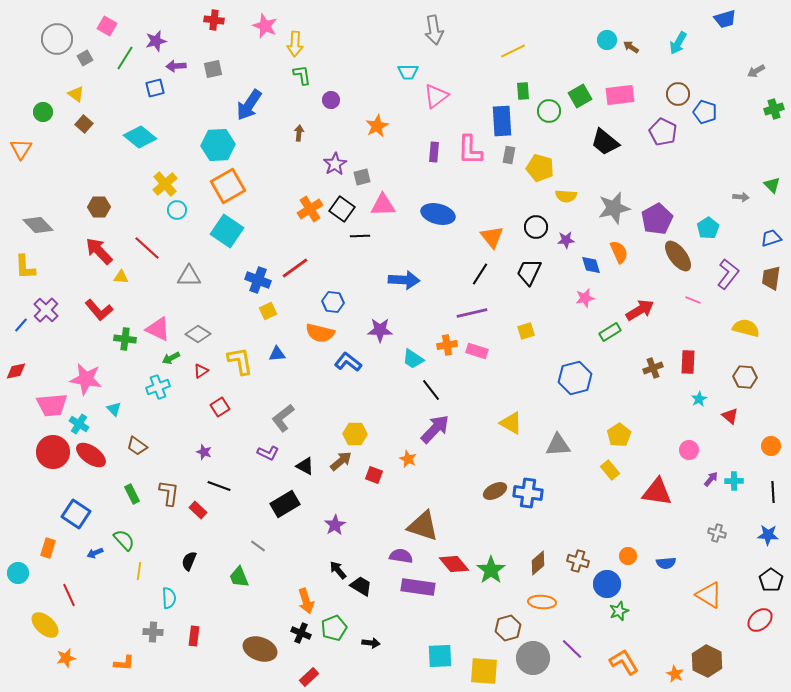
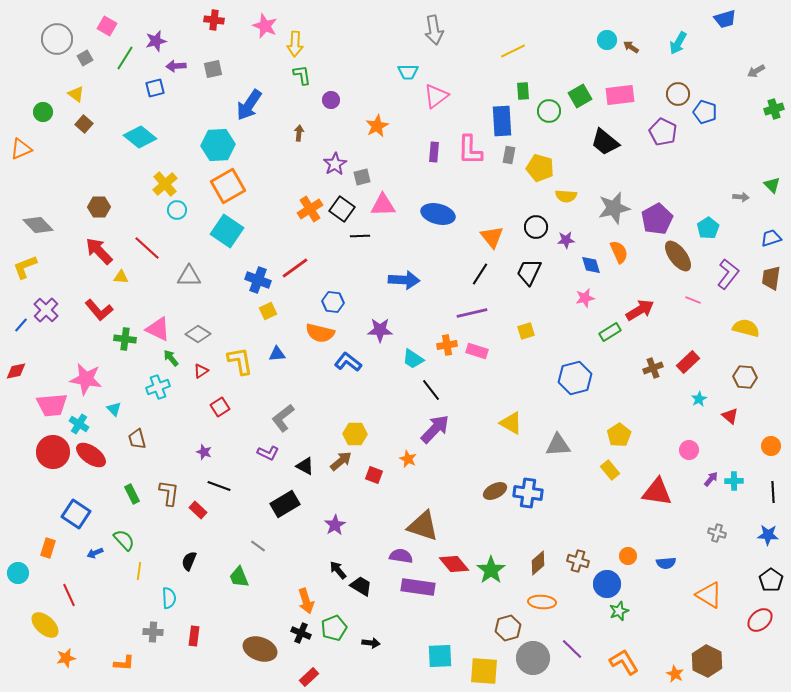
orange triangle at (21, 149): rotated 35 degrees clockwise
yellow L-shape at (25, 267): rotated 72 degrees clockwise
green arrow at (171, 358): rotated 78 degrees clockwise
red rectangle at (688, 362): rotated 45 degrees clockwise
brown trapezoid at (137, 446): moved 7 px up; rotated 40 degrees clockwise
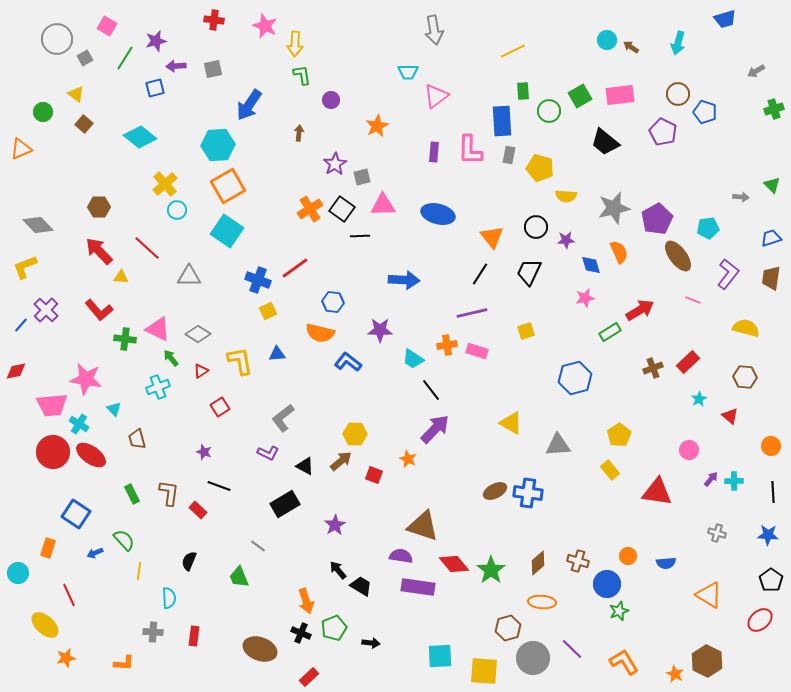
cyan arrow at (678, 43): rotated 15 degrees counterclockwise
cyan pentagon at (708, 228): rotated 25 degrees clockwise
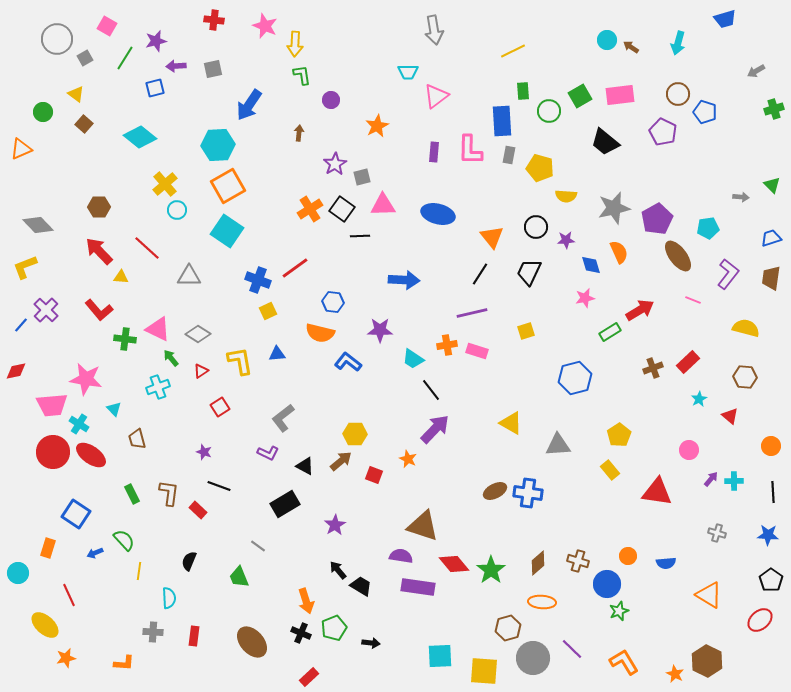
brown ellipse at (260, 649): moved 8 px left, 7 px up; rotated 28 degrees clockwise
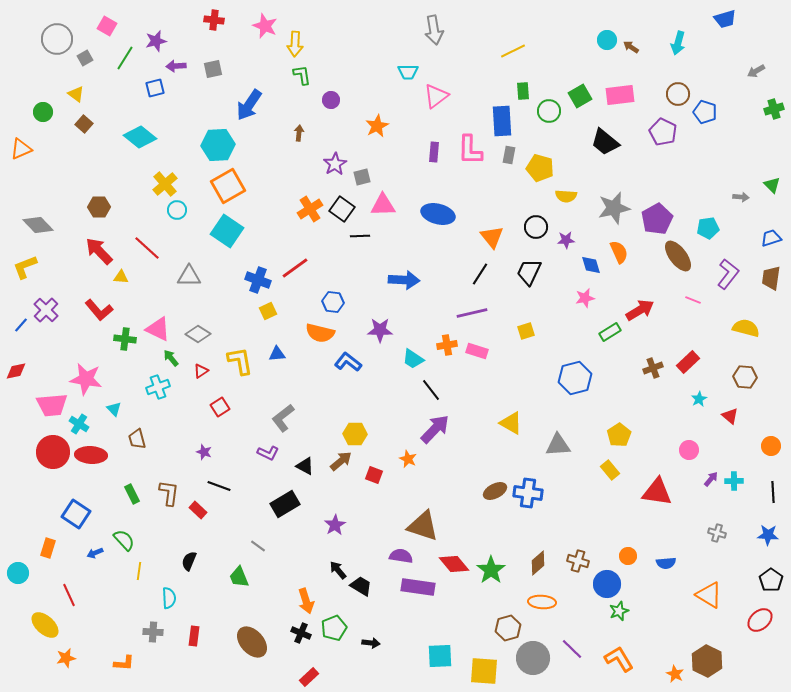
red ellipse at (91, 455): rotated 32 degrees counterclockwise
orange L-shape at (624, 662): moved 5 px left, 3 px up
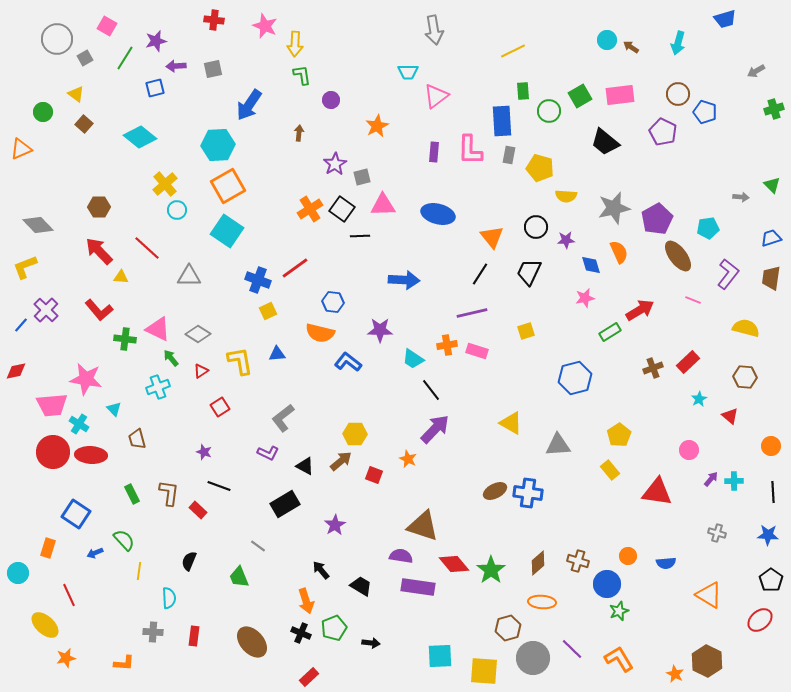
black arrow at (338, 570): moved 17 px left
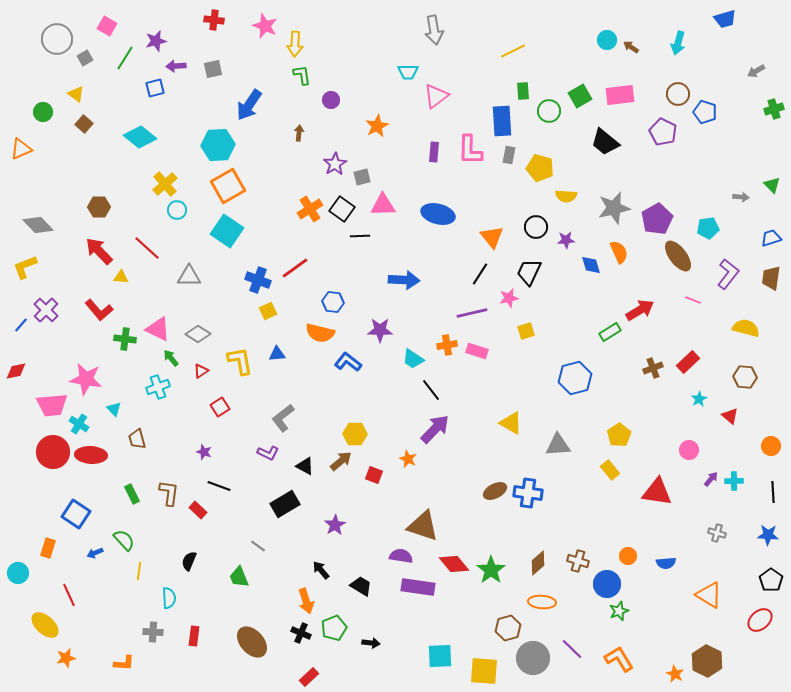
pink star at (585, 298): moved 76 px left
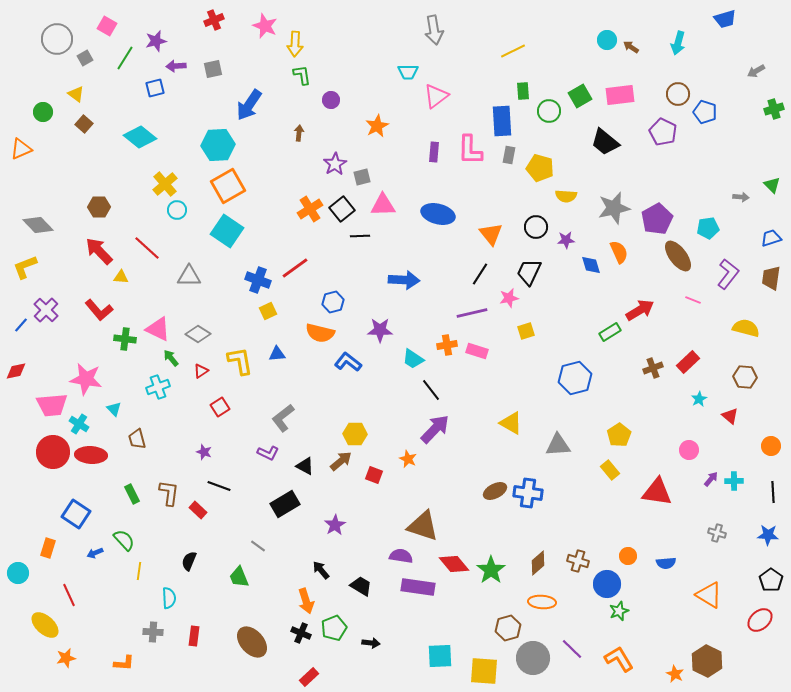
red cross at (214, 20): rotated 30 degrees counterclockwise
black square at (342, 209): rotated 15 degrees clockwise
orange triangle at (492, 237): moved 1 px left, 3 px up
blue hexagon at (333, 302): rotated 20 degrees counterclockwise
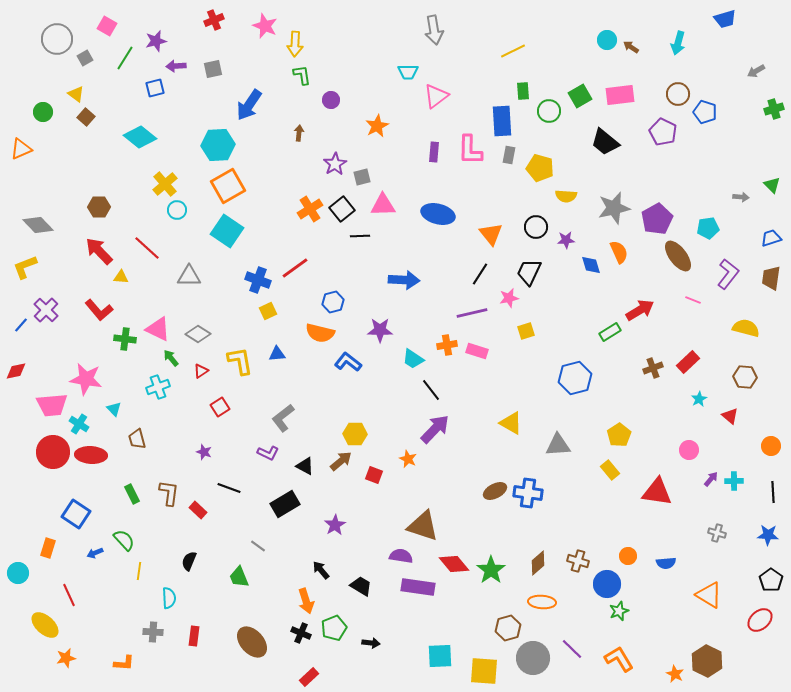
brown square at (84, 124): moved 2 px right, 7 px up
black line at (219, 486): moved 10 px right, 2 px down
